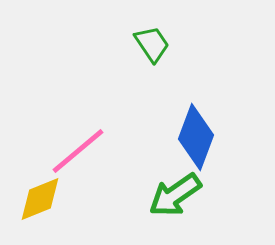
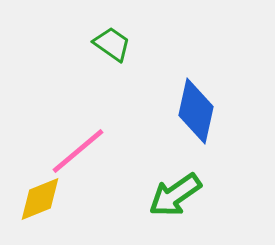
green trapezoid: moved 40 px left; rotated 21 degrees counterclockwise
blue diamond: moved 26 px up; rotated 8 degrees counterclockwise
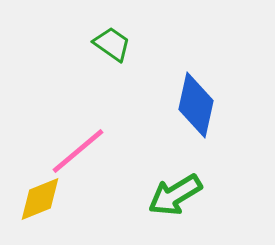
blue diamond: moved 6 px up
green arrow: rotated 4 degrees clockwise
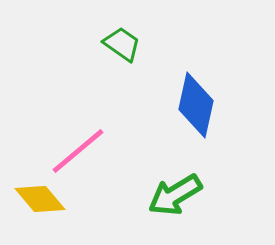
green trapezoid: moved 10 px right
yellow diamond: rotated 72 degrees clockwise
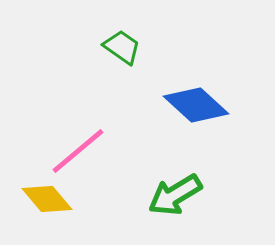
green trapezoid: moved 3 px down
blue diamond: rotated 60 degrees counterclockwise
yellow diamond: moved 7 px right
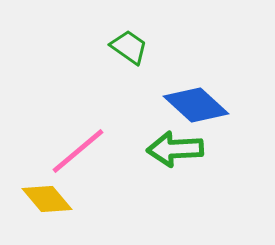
green trapezoid: moved 7 px right
green arrow: moved 46 px up; rotated 28 degrees clockwise
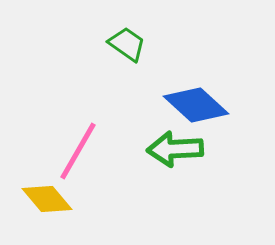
green trapezoid: moved 2 px left, 3 px up
pink line: rotated 20 degrees counterclockwise
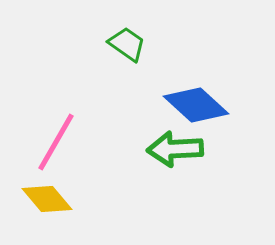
pink line: moved 22 px left, 9 px up
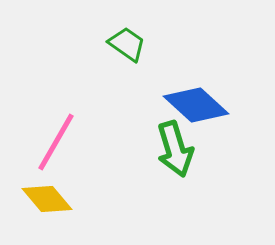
green arrow: rotated 104 degrees counterclockwise
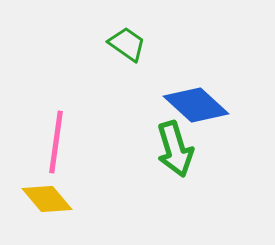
pink line: rotated 22 degrees counterclockwise
